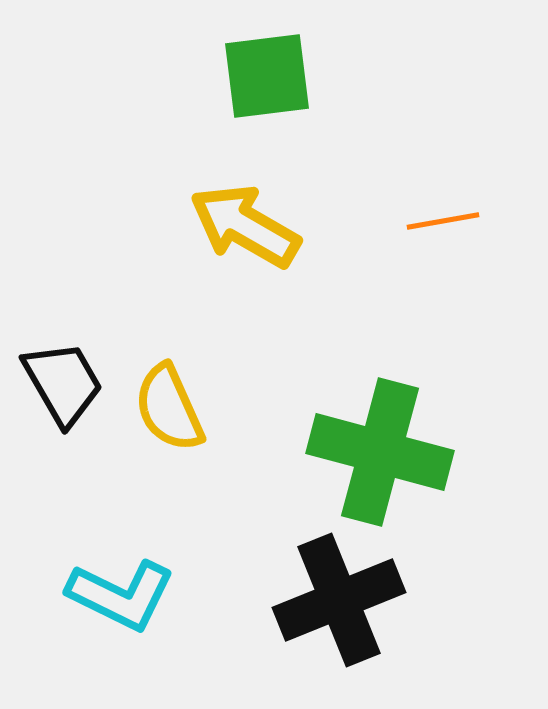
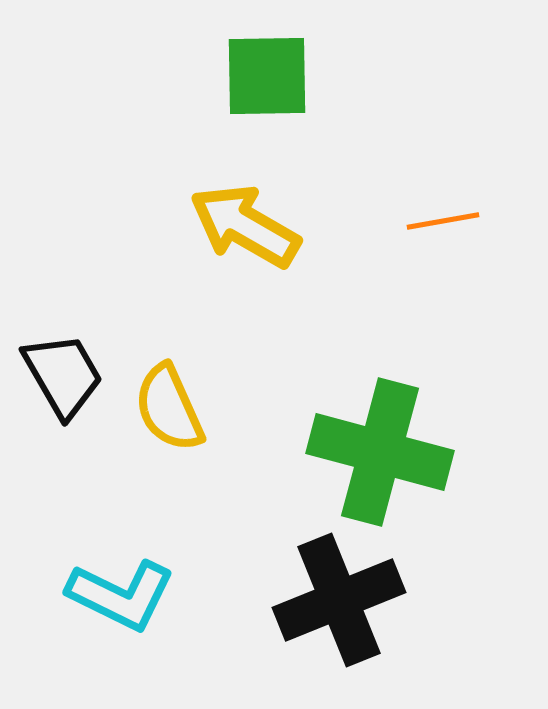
green square: rotated 6 degrees clockwise
black trapezoid: moved 8 px up
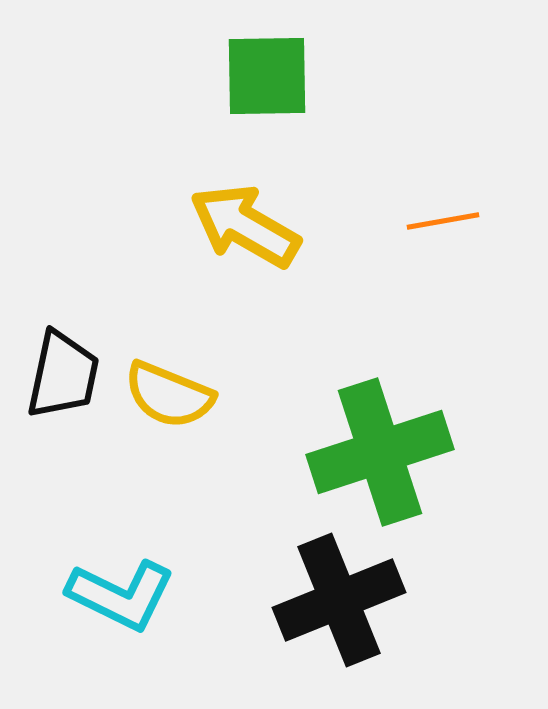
black trapezoid: rotated 42 degrees clockwise
yellow semicircle: moved 13 px up; rotated 44 degrees counterclockwise
green cross: rotated 33 degrees counterclockwise
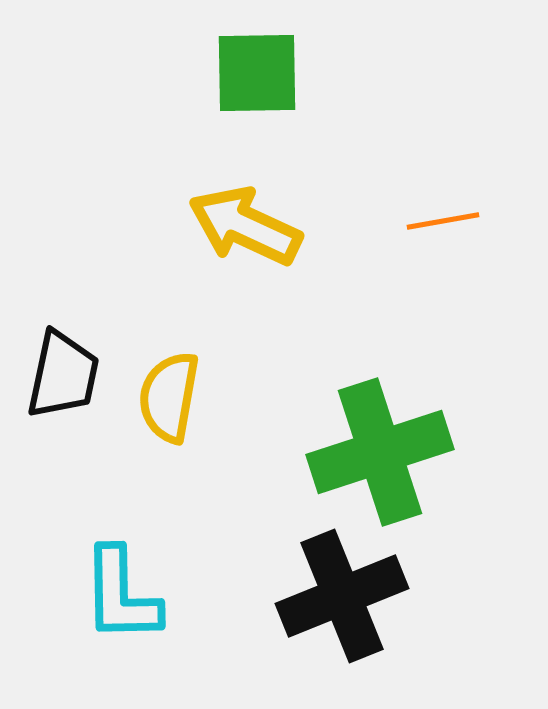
green square: moved 10 px left, 3 px up
yellow arrow: rotated 5 degrees counterclockwise
yellow semicircle: moved 2 px down; rotated 78 degrees clockwise
cyan L-shape: rotated 63 degrees clockwise
black cross: moved 3 px right, 4 px up
